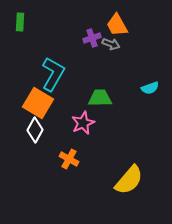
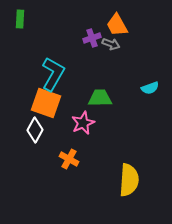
green rectangle: moved 3 px up
orange square: moved 8 px right; rotated 12 degrees counterclockwise
yellow semicircle: rotated 36 degrees counterclockwise
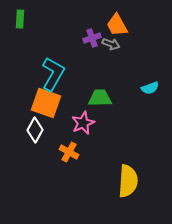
orange cross: moved 7 px up
yellow semicircle: moved 1 px left, 1 px down
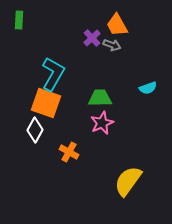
green rectangle: moved 1 px left, 1 px down
purple cross: rotated 24 degrees counterclockwise
gray arrow: moved 1 px right, 1 px down
cyan semicircle: moved 2 px left
pink star: moved 19 px right
yellow semicircle: rotated 148 degrees counterclockwise
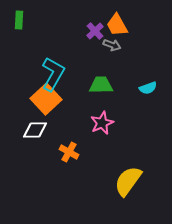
purple cross: moved 3 px right, 7 px up
green trapezoid: moved 1 px right, 13 px up
orange square: moved 4 px up; rotated 28 degrees clockwise
white diamond: rotated 60 degrees clockwise
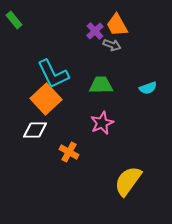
green rectangle: moved 5 px left; rotated 42 degrees counterclockwise
cyan L-shape: rotated 124 degrees clockwise
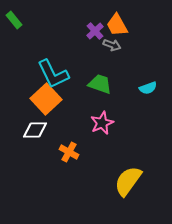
green trapezoid: moved 1 px left, 1 px up; rotated 20 degrees clockwise
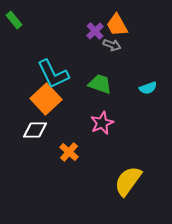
orange cross: rotated 12 degrees clockwise
